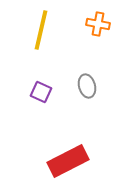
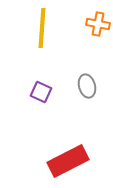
yellow line: moved 1 px right, 2 px up; rotated 9 degrees counterclockwise
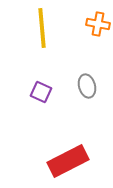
yellow line: rotated 9 degrees counterclockwise
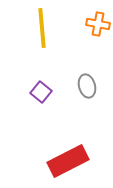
purple square: rotated 15 degrees clockwise
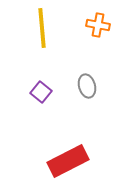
orange cross: moved 1 px down
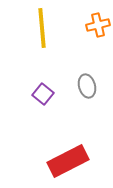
orange cross: rotated 25 degrees counterclockwise
purple square: moved 2 px right, 2 px down
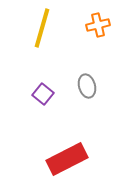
yellow line: rotated 21 degrees clockwise
red rectangle: moved 1 px left, 2 px up
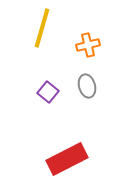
orange cross: moved 10 px left, 20 px down
purple square: moved 5 px right, 2 px up
